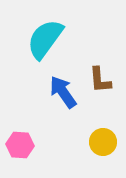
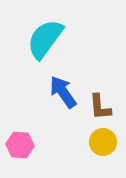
brown L-shape: moved 27 px down
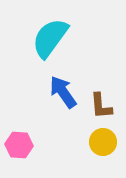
cyan semicircle: moved 5 px right, 1 px up
brown L-shape: moved 1 px right, 1 px up
pink hexagon: moved 1 px left
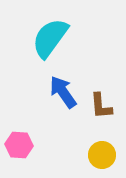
yellow circle: moved 1 px left, 13 px down
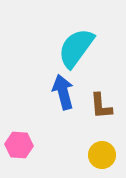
cyan semicircle: moved 26 px right, 10 px down
blue arrow: rotated 20 degrees clockwise
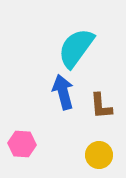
pink hexagon: moved 3 px right, 1 px up
yellow circle: moved 3 px left
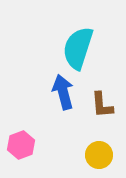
cyan semicircle: moved 2 px right; rotated 18 degrees counterclockwise
brown L-shape: moved 1 px right, 1 px up
pink hexagon: moved 1 px left, 1 px down; rotated 24 degrees counterclockwise
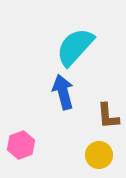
cyan semicircle: moved 3 px left, 1 px up; rotated 24 degrees clockwise
brown L-shape: moved 6 px right, 11 px down
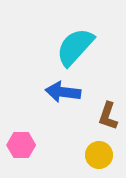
blue arrow: rotated 68 degrees counterclockwise
brown L-shape: rotated 24 degrees clockwise
pink hexagon: rotated 20 degrees clockwise
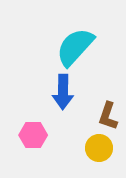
blue arrow: rotated 96 degrees counterclockwise
pink hexagon: moved 12 px right, 10 px up
yellow circle: moved 7 px up
